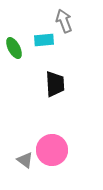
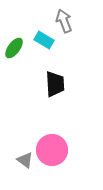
cyan rectangle: rotated 36 degrees clockwise
green ellipse: rotated 65 degrees clockwise
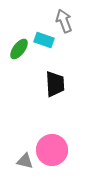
cyan rectangle: rotated 12 degrees counterclockwise
green ellipse: moved 5 px right, 1 px down
gray triangle: moved 1 px down; rotated 24 degrees counterclockwise
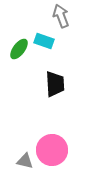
gray arrow: moved 3 px left, 5 px up
cyan rectangle: moved 1 px down
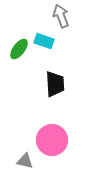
pink circle: moved 10 px up
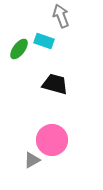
black trapezoid: rotated 72 degrees counterclockwise
gray triangle: moved 7 px right, 1 px up; rotated 42 degrees counterclockwise
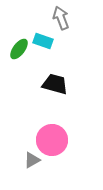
gray arrow: moved 2 px down
cyan rectangle: moved 1 px left
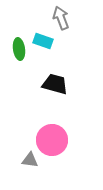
green ellipse: rotated 45 degrees counterclockwise
gray triangle: moved 2 px left; rotated 36 degrees clockwise
